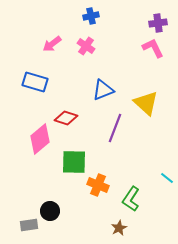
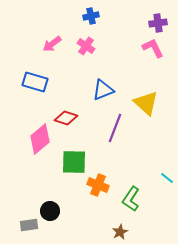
brown star: moved 1 px right, 4 px down
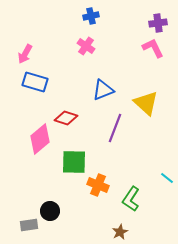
pink arrow: moved 27 px left, 10 px down; rotated 24 degrees counterclockwise
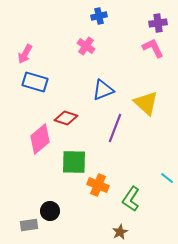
blue cross: moved 8 px right
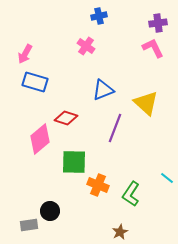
green L-shape: moved 5 px up
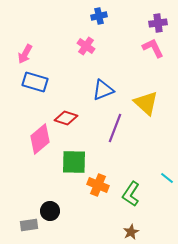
brown star: moved 11 px right
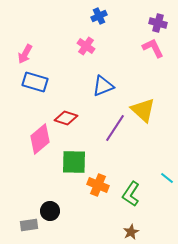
blue cross: rotated 14 degrees counterclockwise
purple cross: rotated 24 degrees clockwise
blue triangle: moved 4 px up
yellow triangle: moved 3 px left, 7 px down
purple line: rotated 12 degrees clockwise
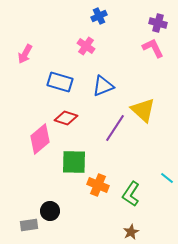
blue rectangle: moved 25 px right
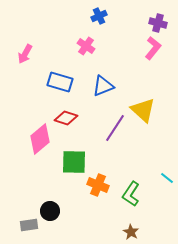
pink L-shape: rotated 65 degrees clockwise
brown star: rotated 14 degrees counterclockwise
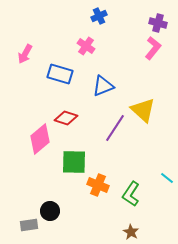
blue rectangle: moved 8 px up
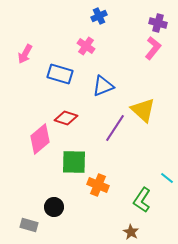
green L-shape: moved 11 px right, 6 px down
black circle: moved 4 px right, 4 px up
gray rectangle: rotated 24 degrees clockwise
